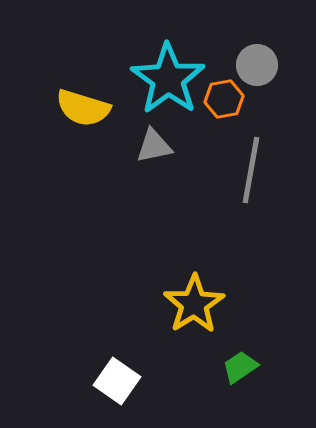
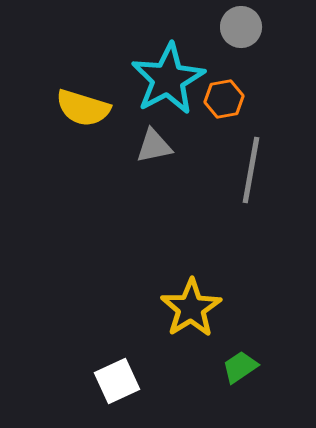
gray circle: moved 16 px left, 38 px up
cyan star: rotated 8 degrees clockwise
yellow star: moved 3 px left, 4 px down
white square: rotated 30 degrees clockwise
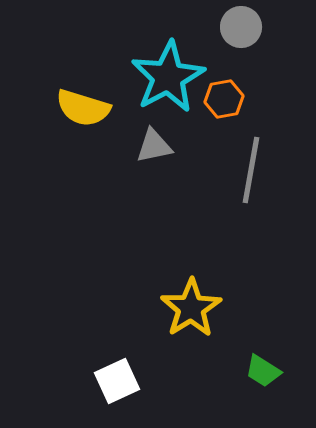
cyan star: moved 2 px up
green trapezoid: moved 23 px right, 4 px down; rotated 114 degrees counterclockwise
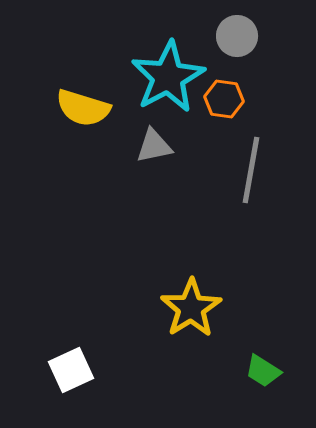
gray circle: moved 4 px left, 9 px down
orange hexagon: rotated 18 degrees clockwise
white square: moved 46 px left, 11 px up
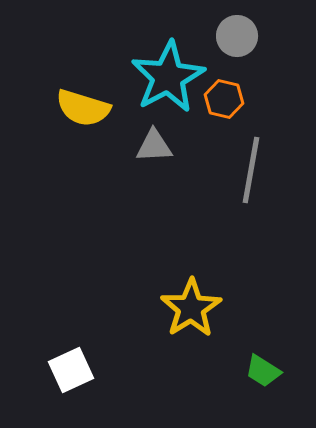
orange hexagon: rotated 6 degrees clockwise
gray triangle: rotated 9 degrees clockwise
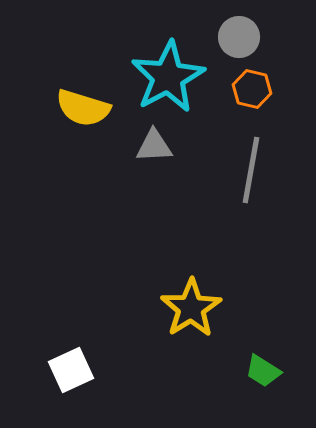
gray circle: moved 2 px right, 1 px down
orange hexagon: moved 28 px right, 10 px up
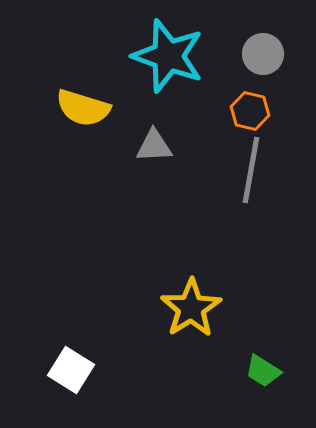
gray circle: moved 24 px right, 17 px down
cyan star: moved 21 px up; rotated 24 degrees counterclockwise
orange hexagon: moved 2 px left, 22 px down
white square: rotated 33 degrees counterclockwise
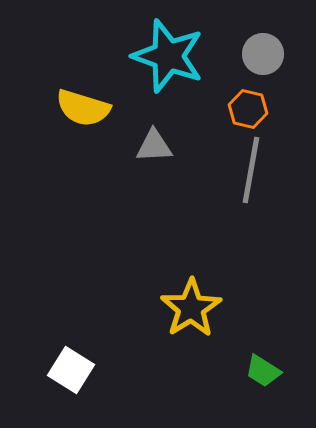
orange hexagon: moved 2 px left, 2 px up
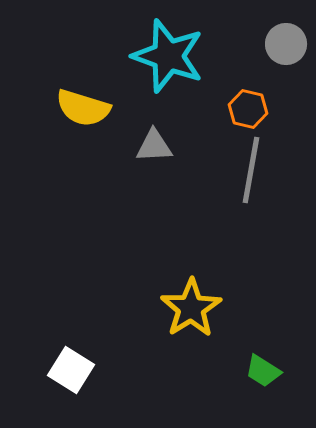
gray circle: moved 23 px right, 10 px up
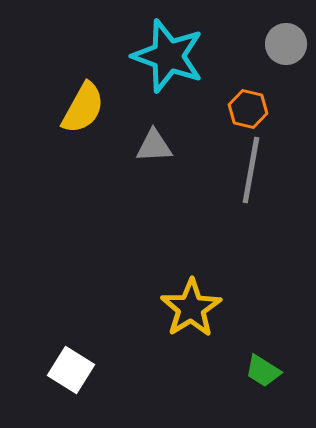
yellow semicircle: rotated 78 degrees counterclockwise
